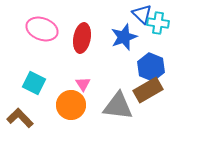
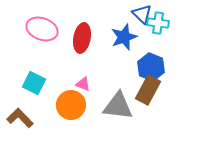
pink triangle: rotated 35 degrees counterclockwise
brown rectangle: rotated 32 degrees counterclockwise
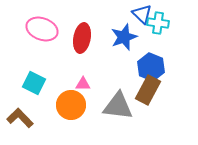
pink triangle: rotated 21 degrees counterclockwise
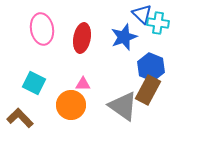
pink ellipse: rotated 60 degrees clockwise
gray triangle: moved 5 px right; rotated 28 degrees clockwise
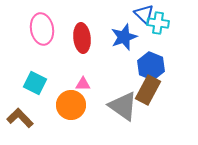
blue triangle: moved 2 px right
red ellipse: rotated 16 degrees counterclockwise
blue hexagon: moved 1 px up
cyan square: moved 1 px right
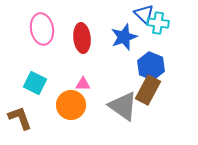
brown L-shape: rotated 24 degrees clockwise
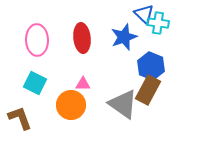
pink ellipse: moved 5 px left, 11 px down; rotated 8 degrees clockwise
gray triangle: moved 2 px up
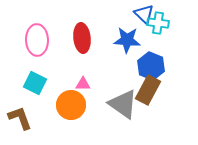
blue star: moved 3 px right, 3 px down; rotated 24 degrees clockwise
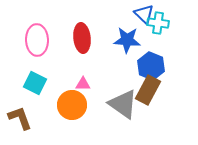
orange circle: moved 1 px right
